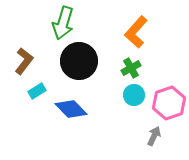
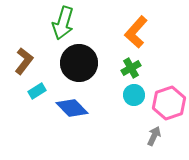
black circle: moved 2 px down
blue diamond: moved 1 px right, 1 px up
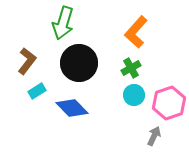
brown L-shape: moved 3 px right
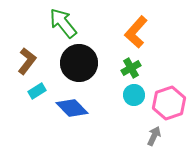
green arrow: rotated 124 degrees clockwise
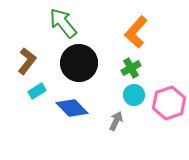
gray arrow: moved 38 px left, 15 px up
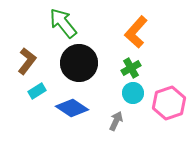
cyan circle: moved 1 px left, 2 px up
blue diamond: rotated 12 degrees counterclockwise
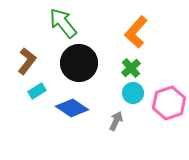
green cross: rotated 12 degrees counterclockwise
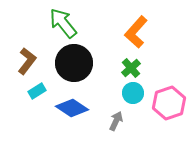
black circle: moved 5 px left
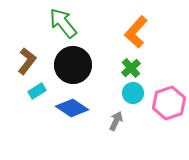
black circle: moved 1 px left, 2 px down
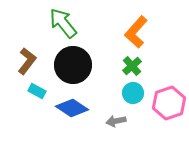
green cross: moved 1 px right, 2 px up
cyan rectangle: rotated 60 degrees clockwise
gray arrow: rotated 126 degrees counterclockwise
